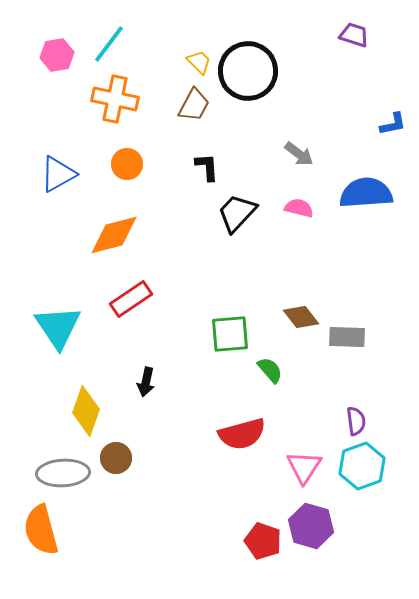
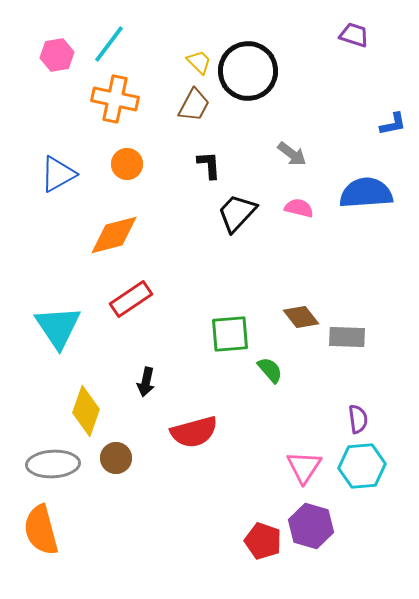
gray arrow: moved 7 px left
black L-shape: moved 2 px right, 2 px up
purple semicircle: moved 2 px right, 2 px up
red semicircle: moved 48 px left, 2 px up
cyan hexagon: rotated 15 degrees clockwise
gray ellipse: moved 10 px left, 9 px up
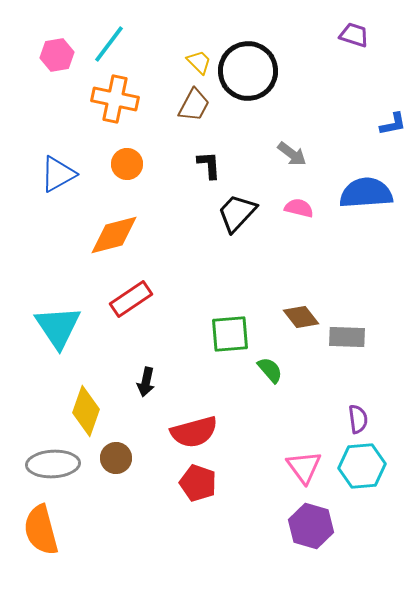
pink triangle: rotated 9 degrees counterclockwise
red pentagon: moved 65 px left, 58 px up
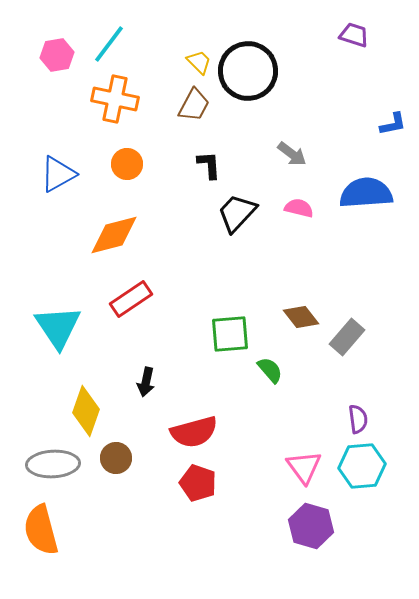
gray rectangle: rotated 51 degrees counterclockwise
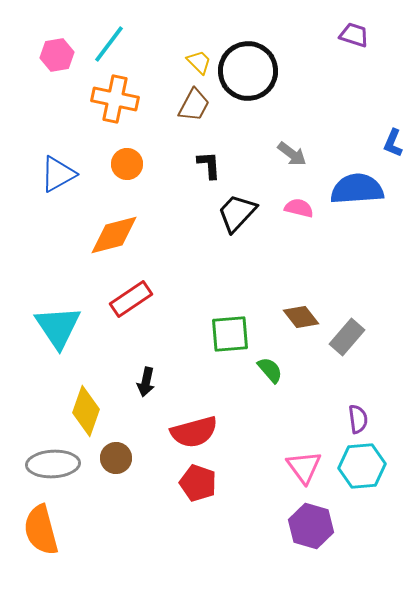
blue L-shape: moved 19 px down; rotated 124 degrees clockwise
blue semicircle: moved 9 px left, 4 px up
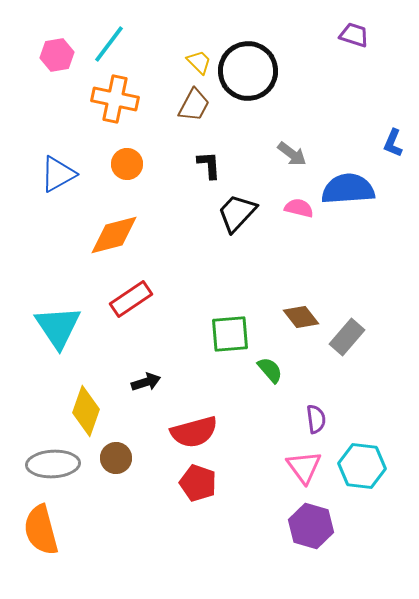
blue semicircle: moved 9 px left
black arrow: rotated 120 degrees counterclockwise
purple semicircle: moved 42 px left
cyan hexagon: rotated 12 degrees clockwise
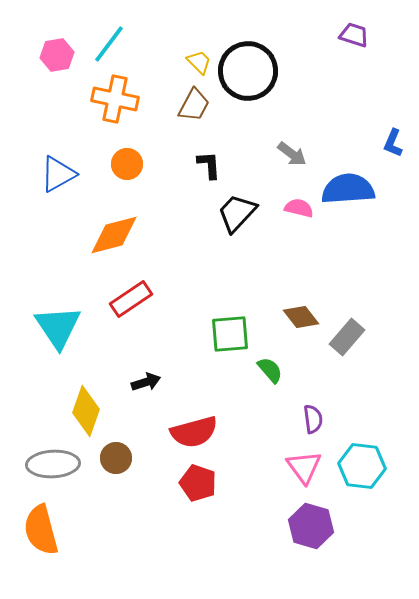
purple semicircle: moved 3 px left
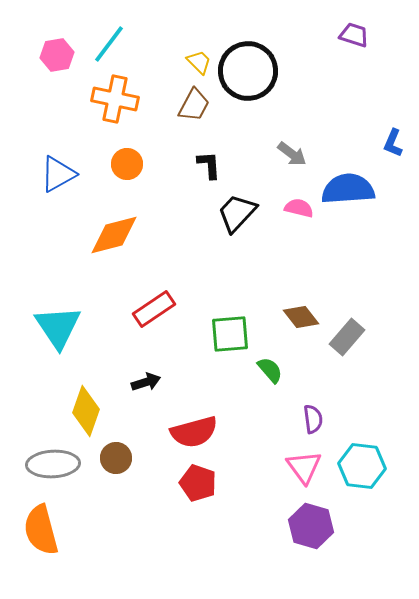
red rectangle: moved 23 px right, 10 px down
